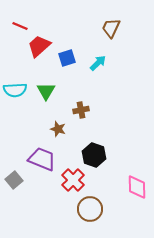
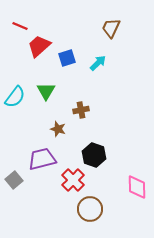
cyan semicircle: moved 7 px down; rotated 50 degrees counterclockwise
purple trapezoid: rotated 36 degrees counterclockwise
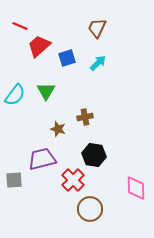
brown trapezoid: moved 14 px left
cyan semicircle: moved 2 px up
brown cross: moved 4 px right, 7 px down
black hexagon: rotated 10 degrees counterclockwise
gray square: rotated 36 degrees clockwise
pink diamond: moved 1 px left, 1 px down
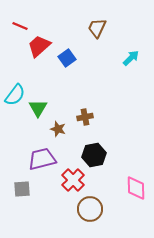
blue square: rotated 18 degrees counterclockwise
cyan arrow: moved 33 px right, 5 px up
green triangle: moved 8 px left, 17 px down
black hexagon: rotated 20 degrees counterclockwise
gray square: moved 8 px right, 9 px down
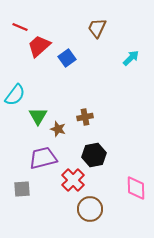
red line: moved 1 px down
green triangle: moved 8 px down
purple trapezoid: moved 1 px right, 1 px up
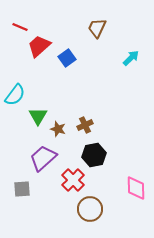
brown cross: moved 8 px down; rotated 14 degrees counterclockwise
purple trapezoid: rotated 28 degrees counterclockwise
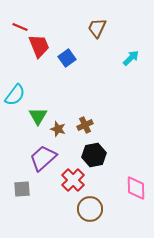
red trapezoid: rotated 110 degrees clockwise
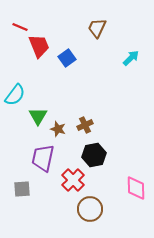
purple trapezoid: rotated 36 degrees counterclockwise
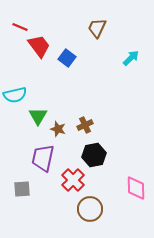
red trapezoid: rotated 15 degrees counterclockwise
blue square: rotated 18 degrees counterclockwise
cyan semicircle: rotated 40 degrees clockwise
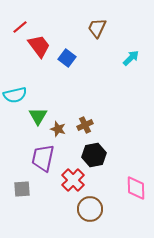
red line: rotated 63 degrees counterclockwise
